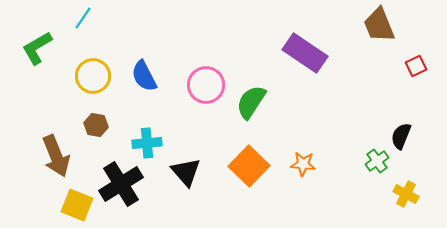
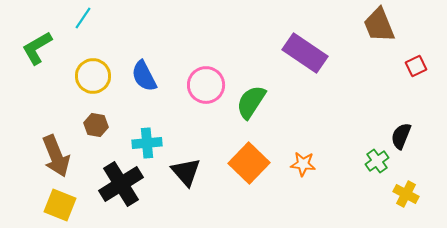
orange square: moved 3 px up
yellow square: moved 17 px left
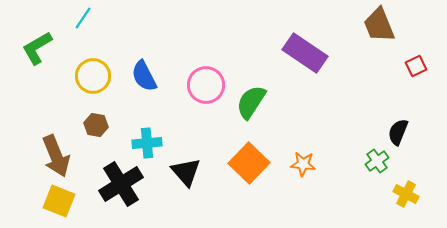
black semicircle: moved 3 px left, 4 px up
yellow square: moved 1 px left, 4 px up
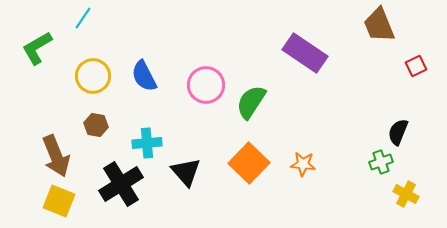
green cross: moved 4 px right, 1 px down; rotated 15 degrees clockwise
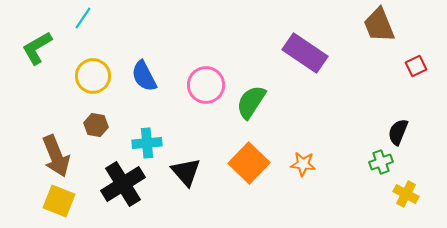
black cross: moved 2 px right
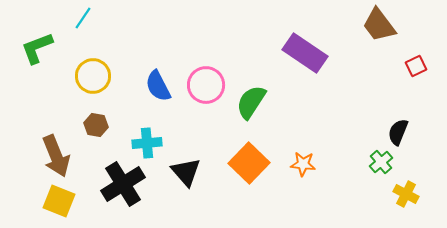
brown trapezoid: rotated 15 degrees counterclockwise
green L-shape: rotated 9 degrees clockwise
blue semicircle: moved 14 px right, 10 px down
green cross: rotated 20 degrees counterclockwise
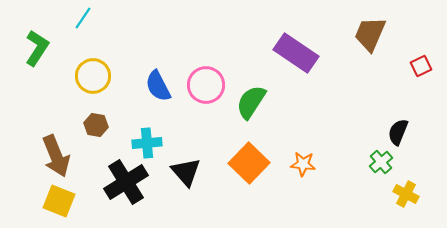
brown trapezoid: moved 9 px left, 9 px down; rotated 60 degrees clockwise
green L-shape: rotated 144 degrees clockwise
purple rectangle: moved 9 px left
red square: moved 5 px right
black cross: moved 3 px right, 2 px up
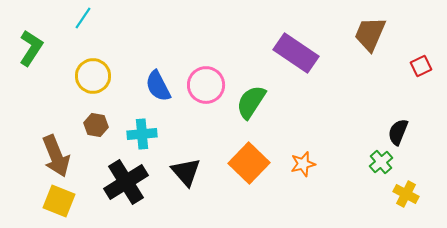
green L-shape: moved 6 px left
cyan cross: moved 5 px left, 9 px up
orange star: rotated 20 degrees counterclockwise
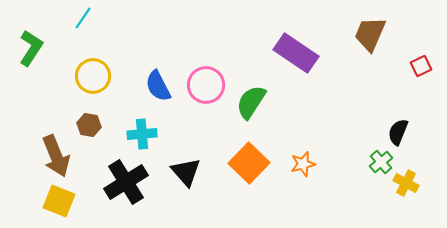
brown hexagon: moved 7 px left
yellow cross: moved 11 px up
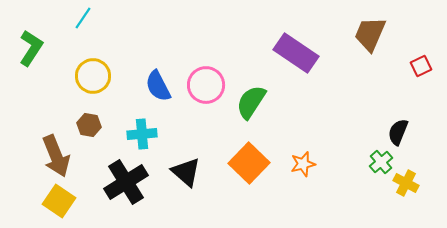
black triangle: rotated 8 degrees counterclockwise
yellow square: rotated 12 degrees clockwise
